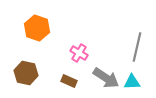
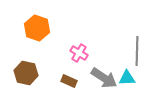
gray line: moved 4 px down; rotated 12 degrees counterclockwise
gray arrow: moved 2 px left
cyan triangle: moved 5 px left, 4 px up
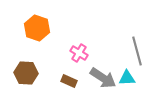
gray line: rotated 16 degrees counterclockwise
brown hexagon: rotated 10 degrees counterclockwise
gray arrow: moved 1 px left
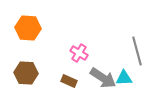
orange hexagon: moved 9 px left; rotated 15 degrees counterclockwise
cyan triangle: moved 3 px left
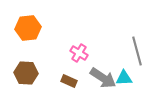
orange hexagon: rotated 10 degrees counterclockwise
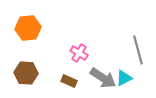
gray line: moved 1 px right, 1 px up
cyan triangle: rotated 24 degrees counterclockwise
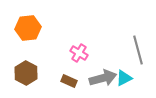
brown hexagon: rotated 25 degrees clockwise
gray arrow: rotated 48 degrees counterclockwise
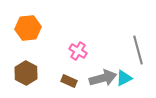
pink cross: moved 1 px left, 2 px up
